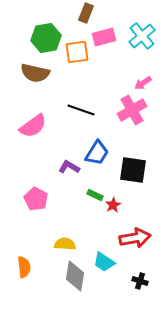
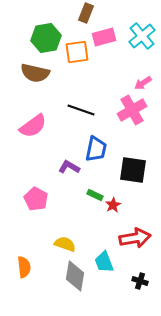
blue trapezoid: moved 1 px left, 4 px up; rotated 20 degrees counterclockwise
yellow semicircle: rotated 15 degrees clockwise
cyan trapezoid: rotated 35 degrees clockwise
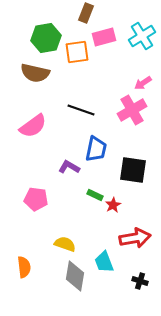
cyan cross: rotated 8 degrees clockwise
pink pentagon: rotated 20 degrees counterclockwise
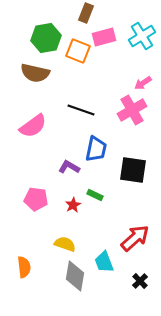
orange square: moved 1 px right, 1 px up; rotated 30 degrees clockwise
red star: moved 40 px left
red arrow: rotated 32 degrees counterclockwise
black cross: rotated 28 degrees clockwise
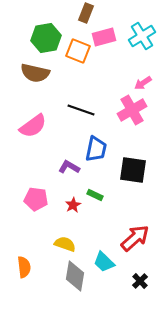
cyan trapezoid: rotated 25 degrees counterclockwise
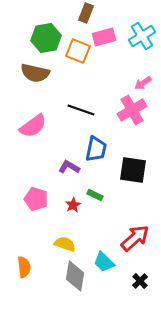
pink pentagon: rotated 10 degrees clockwise
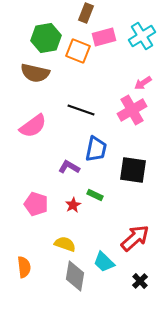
pink pentagon: moved 5 px down
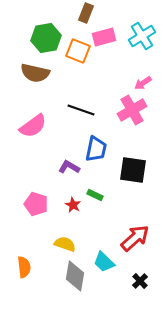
red star: rotated 14 degrees counterclockwise
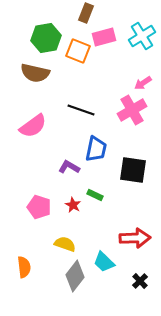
pink pentagon: moved 3 px right, 3 px down
red arrow: rotated 40 degrees clockwise
gray diamond: rotated 28 degrees clockwise
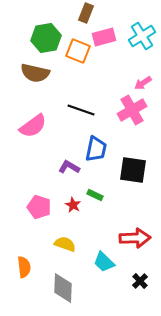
gray diamond: moved 12 px left, 12 px down; rotated 36 degrees counterclockwise
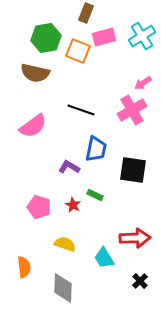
cyan trapezoid: moved 4 px up; rotated 15 degrees clockwise
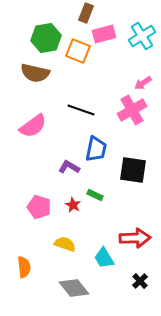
pink rectangle: moved 3 px up
gray diamond: moved 11 px right; rotated 40 degrees counterclockwise
